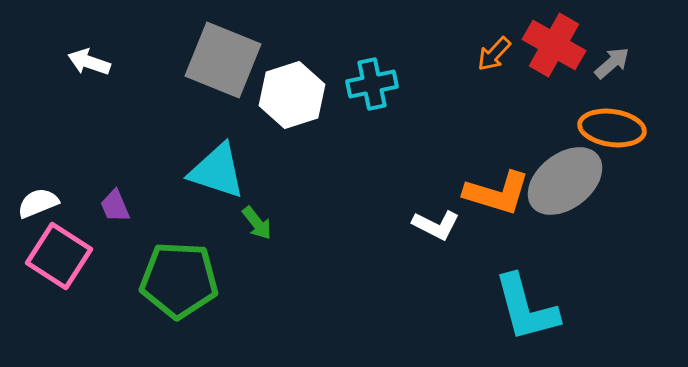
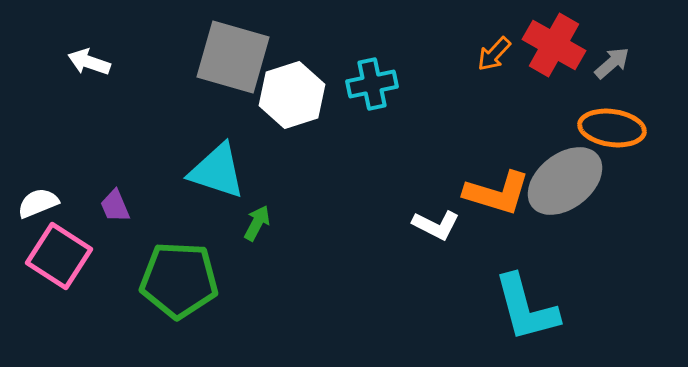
gray square: moved 10 px right, 3 px up; rotated 6 degrees counterclockwise
green arrow: rotated 114 degrees counterclockwise
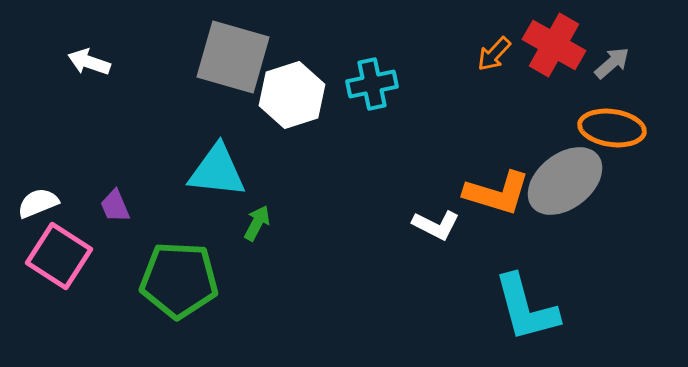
cyan triangle: rotated 12 degrees counterclockwise
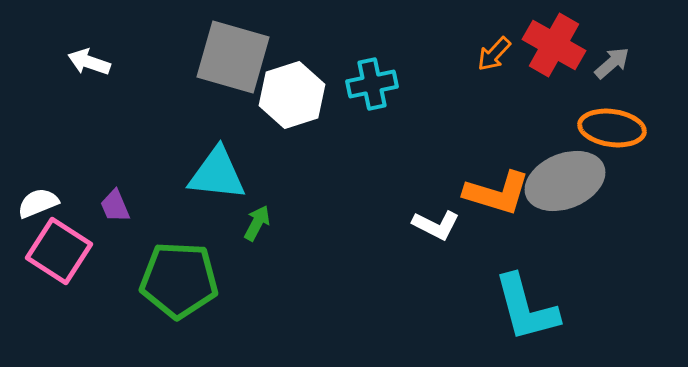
cyan triangle: moved 3 px down
gray ellipse: rotated 16 degrees clockwise
pink square: moved 5 px up
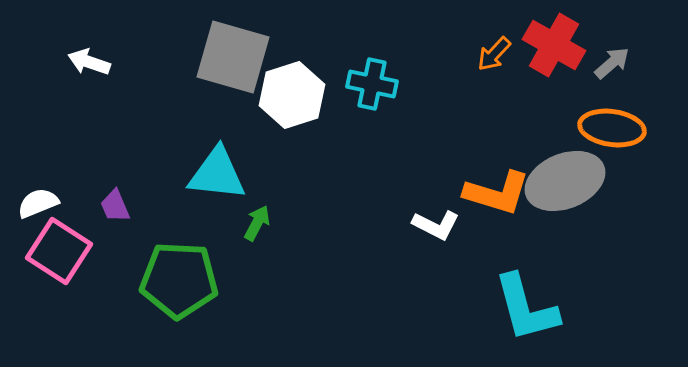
cyan cross: rotated 24 degrees clockwise
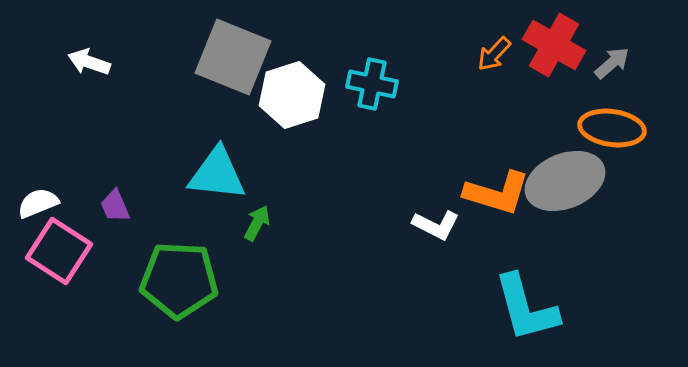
gray square: rotated 6 degrees clockwise
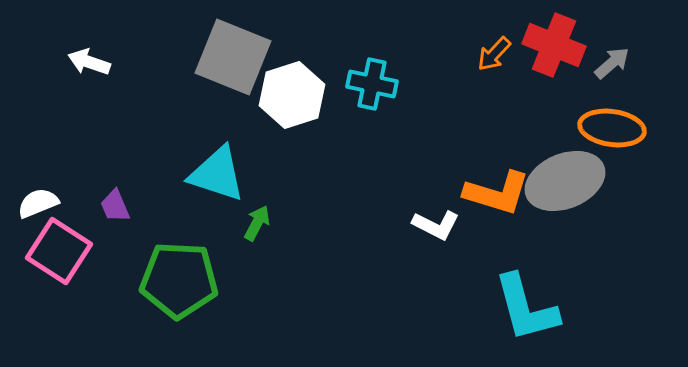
red cross: rotated 8 degrees counterclockwise
cyan triangle: rotated 12 degrees clockwise
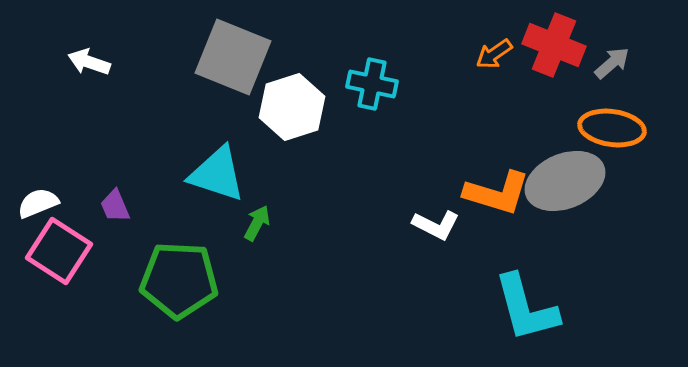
orange arrow: rotated 12 degrees clockwise
white hexagon: moved 12 px down
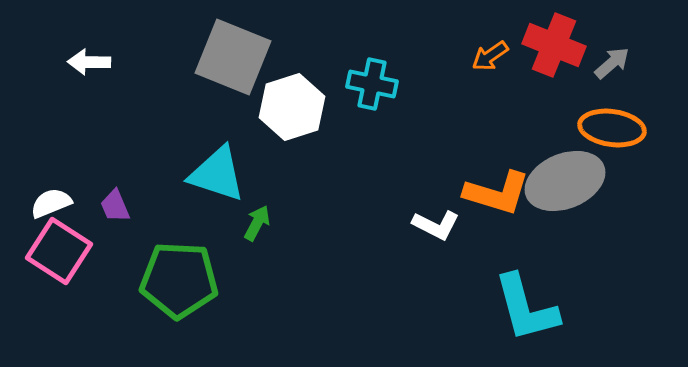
orange arrow: moved 4 px left, 2 px down
white arrow: rotated 18 degrees counterclockwise
white semicircle: moved 13 px right
